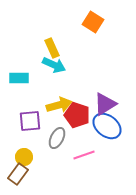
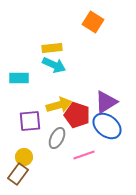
yellow rectangle: rotated 72 degrees counterclockwise
purple triangle: moved 1 px right, 2 px up
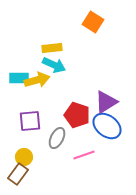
yellow arrow: moved 22 px left, 25 px up
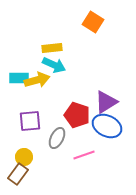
blue ellipse: rotated 12 degrees counterclockwise
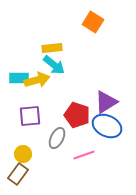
cyan arrow: rotated 15 degrees clockwise
purple square: moved 5 px up
yellow circle: moved 1 px left, 3 px up
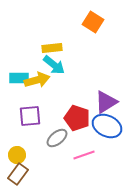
red pentagon: moved 3 px down
gray ellipse: rotated 25 degrees clockwise
yellow circle: moved 6 px left, 1 px down
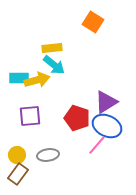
gray ellipse: moved 9 px left, 17 px down; rotated 30 degrees clockwise
pink line: moved 13 px right, 10 px up; rotated 30 degrees counterclockwise
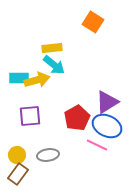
purple triangle: moved 1 px right
red pentagon: rotated 25 degrees clockwise
pink line: rotated 75 degrees clockwise
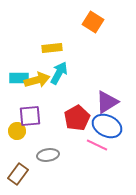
cyan arrow: moved 5 px right, 8 px down; rotated 100 degrees counterclockwise
yellow circle: moved 24 px up
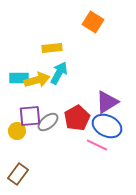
gray ellipse: moved 33 px up; rotated 30 degrees counterclockwise
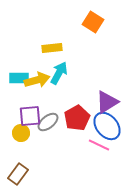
blue ellipse: rotated 24 degrees clockwise
yellow circle: moved 4 px right, 2 px down
pink line: moved 2 px right
